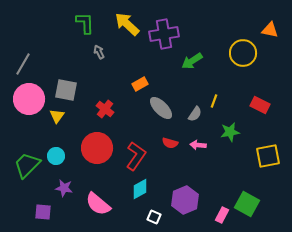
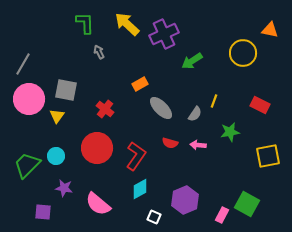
purple cross: rotated 16 degrees counterclockwise
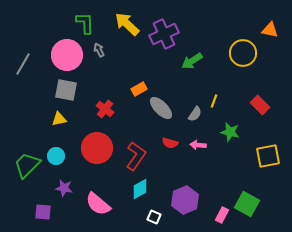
gray arrow: moved 2 px up
orange rectangle: moved 1 px left, 5 px down
pink circle: moved 38 px right, 44 px up
red rectangle: rotated 18 degrees clockwise
yellow triangle: moved 2 px right, 3 px down; rotated 42 degrees clockwise
green star: rotated 24 degrees clockwise
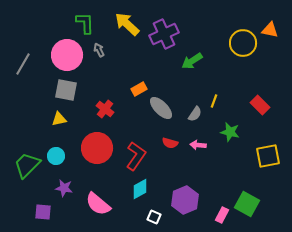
yellow circle: moved 10 px up
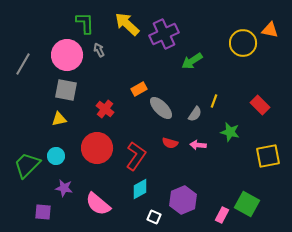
purple hexagon: moved 2 px left
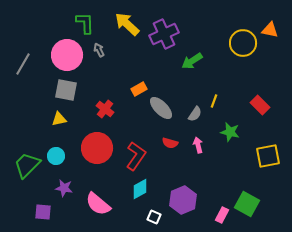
pink arrow: rotated 70 degrees clockwise
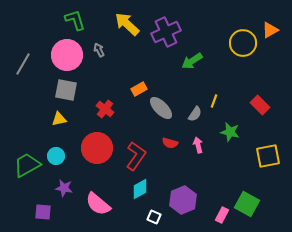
green L-shape: moved 10 px left, 3 px up; rotated 15 degrees counterclockwise
orange triangle: rotated 42 degrees counterclockwise
purple cross: moved 2 px right, 2 px up
green trapezoid: rotated 16 degrees clockwise
